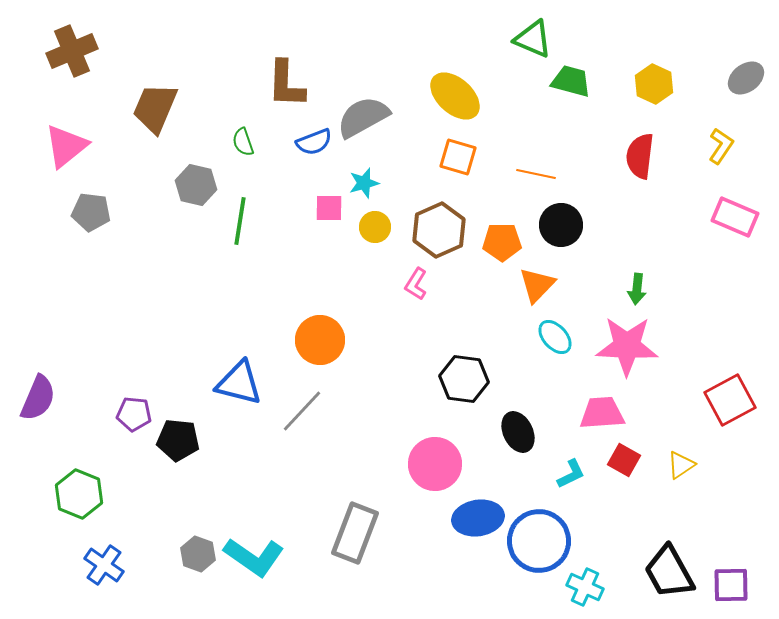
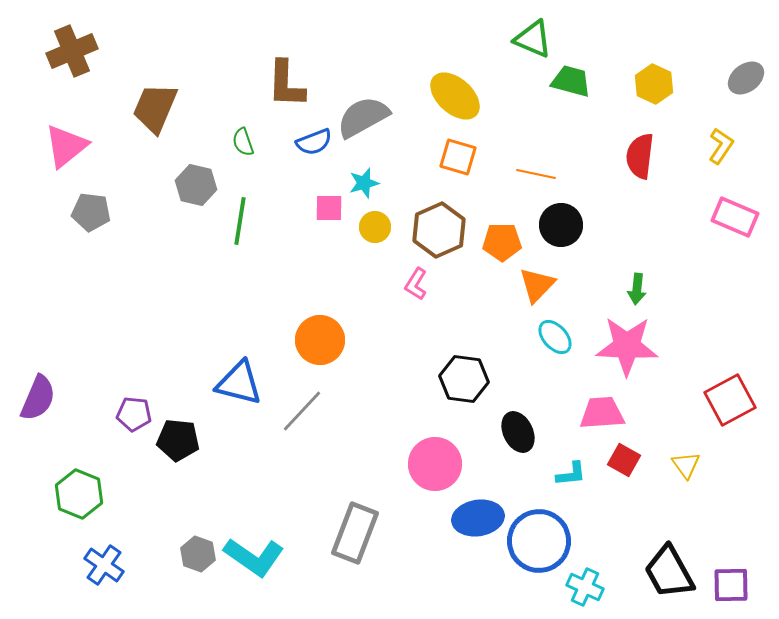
yellow triangle at (681, 465): moved 5 px right; rotated 32 degrees counterclockwise
cyan L-shape at (571, 474): rotated 20 degrees clockwise
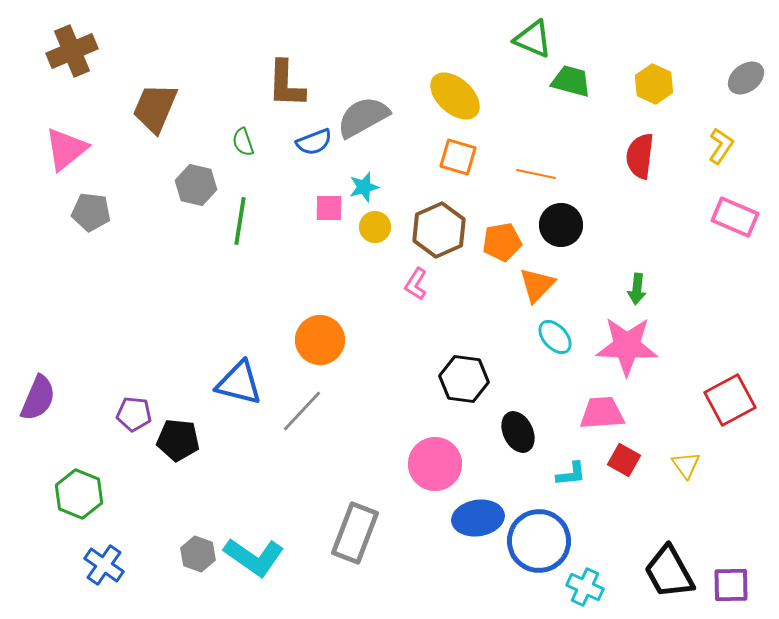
pink triangle at (66, 146): moved 3 px down
cyan star at (364, 183): moved 4 px down
orange pentagon at (502, 242): rotated 9 degrees counterclockwise
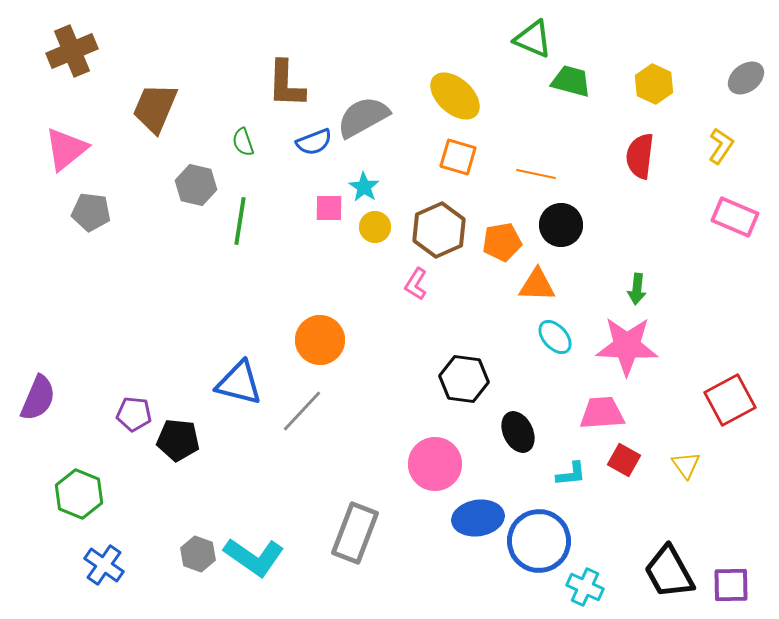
cyan star at (364, 187): rotated 24 degrees counterclockwise
orange triangle at (537, 285): rotated 48 degrees clockwise
